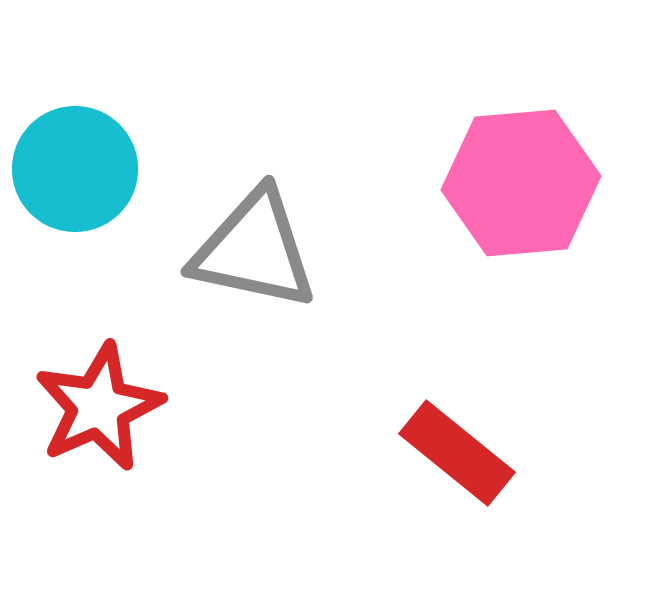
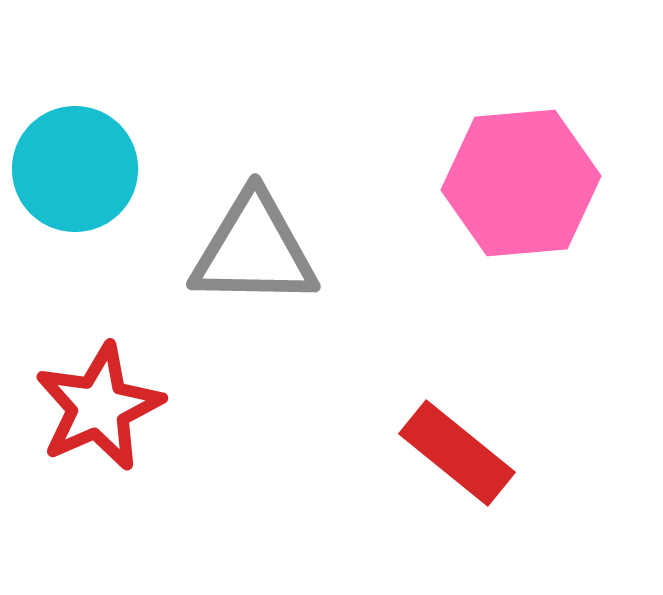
gray triangle: rotated 11 degrees counterclockwise
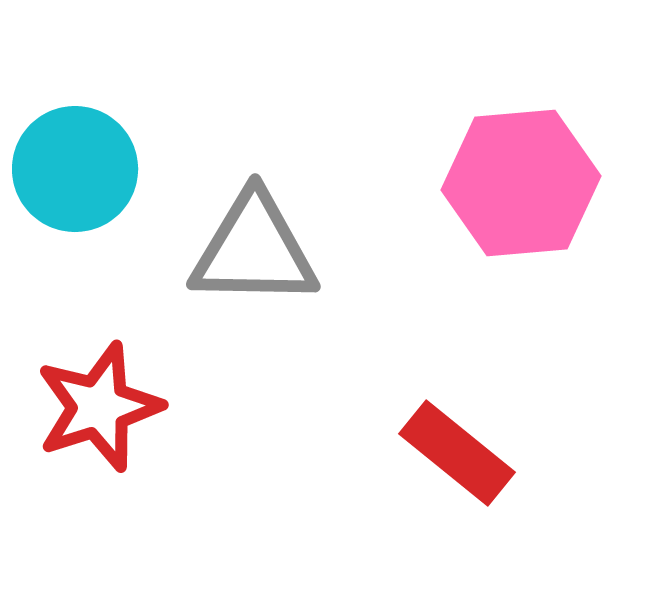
red star: rotated 6 degrees clockwise
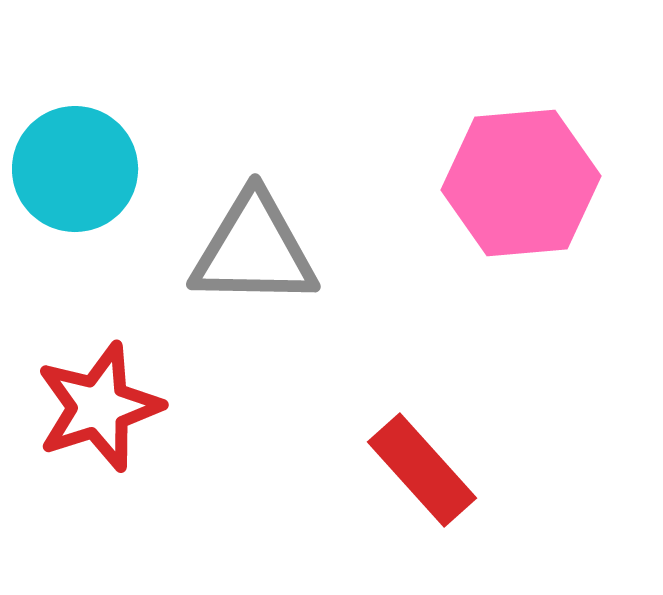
red rectangle: moved 35 px left, 17 px down; rotated 9 degrees clockwise
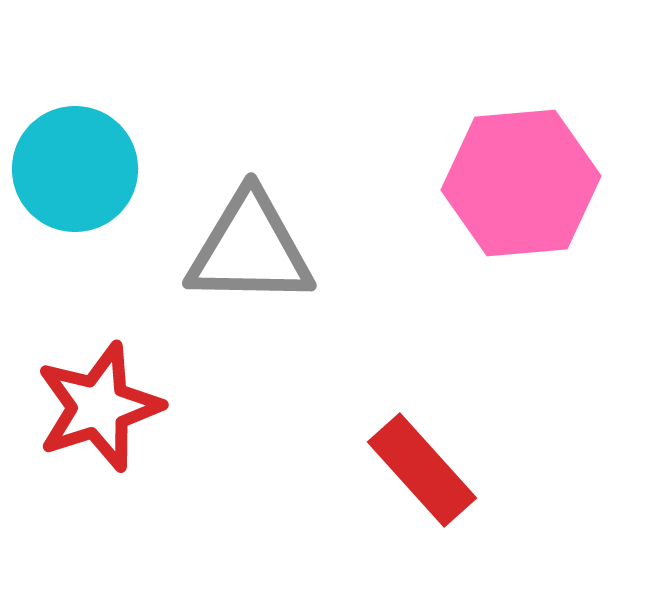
gray triangle: moved 4 px left, 1 px up
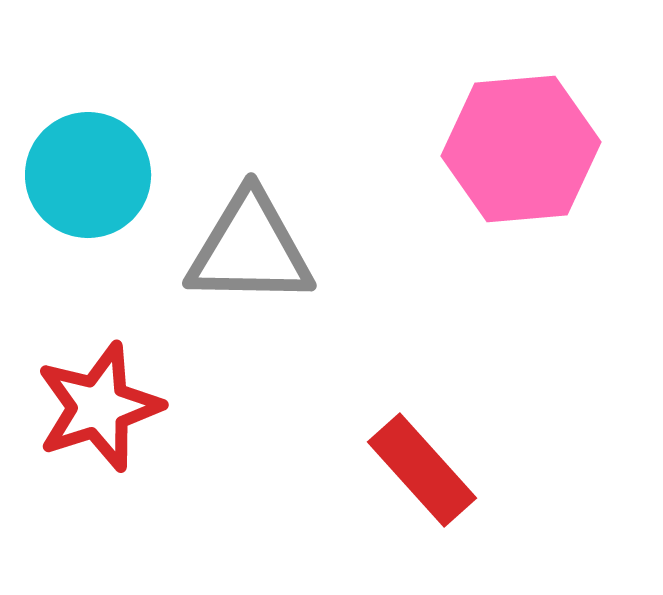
cyan circle: moved 13 px right, 6 px down
pink hexagon: moved 34 px up
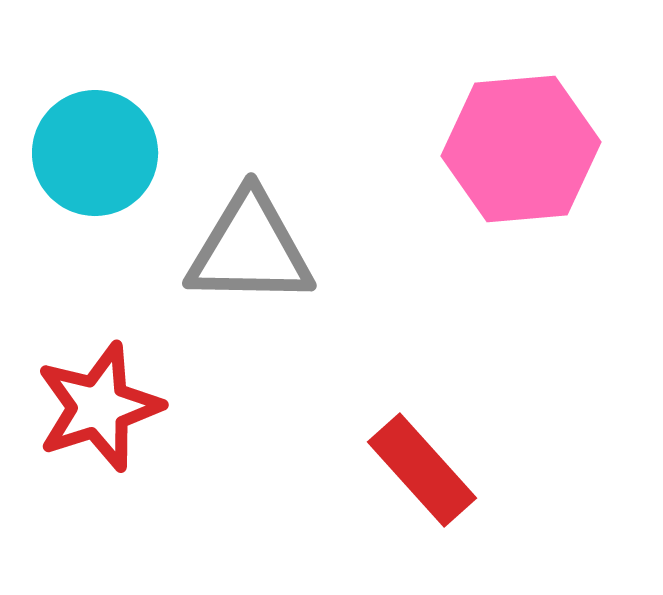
cyan circle: moved 7 px right, 22 px up
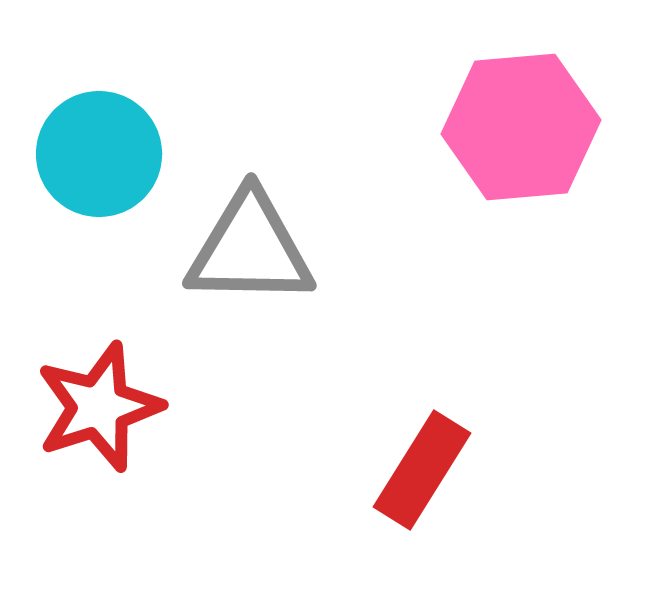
pink hexagon: moved 22 px up
cyan circle: moved 4 px right, 1 px down
red rectangle: rotated 74 degrees clockwise
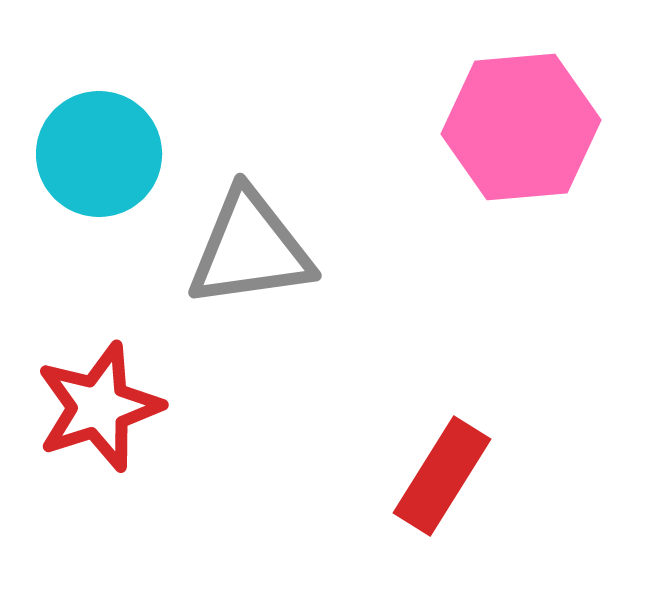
gray triangle: rotated 9 degrees counterclockwise
red rectangle: moved 20 px right, 6 px down
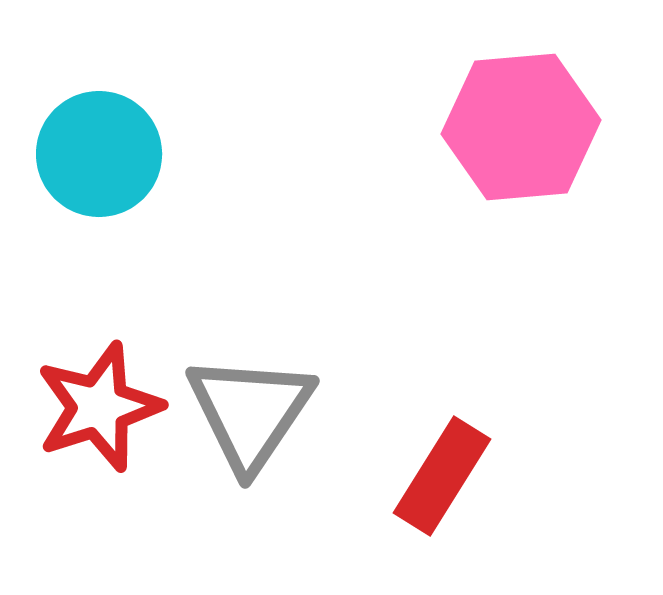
gray triangle: moved 163 px down; rotated 48 degrees counterclockwise
